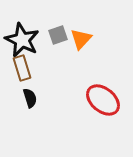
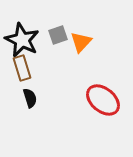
orange triangle: moved 3 px down
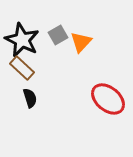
gray square: rotated 12 degrees counterclockwise
brown rectangle: rotated 30 degrees counterclockwise
red ellipse: moved 5 px right, 1 px up
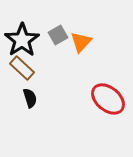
black star: rotated 12 degrees clockwise
